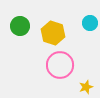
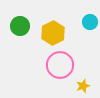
cyan circle: moved 1 px up
yellow hexagon: rotated 15 degrees clockwise
yellow star: moved 3 px left, 1 px up
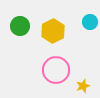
yellow hexagon: moved 2 px up
pink circle: moved 4 px left, 5 px down
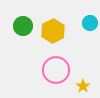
cyan circle: moved 1 px down
green circle: moved 3 px right
yellow star: rotated 16 degrees counterclockwise
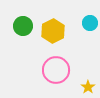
yellow star: moved 5 px right, 1 px down
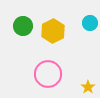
pink circle: moved 8 px left, 4 px down
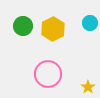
yellow hexagon: moved 2 px up
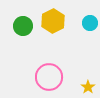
yellow hexagon: moved 8 px up
pink circle: moved 1 px right, 3 px down
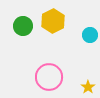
cyan circle: moved 12 px down
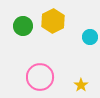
cyan circle: moved 2 px down
pink circle: moved 9 px left
yellow star: moved 7 px left, 2 px up
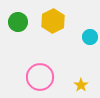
green circle: moved 5 px left, 4 px up
